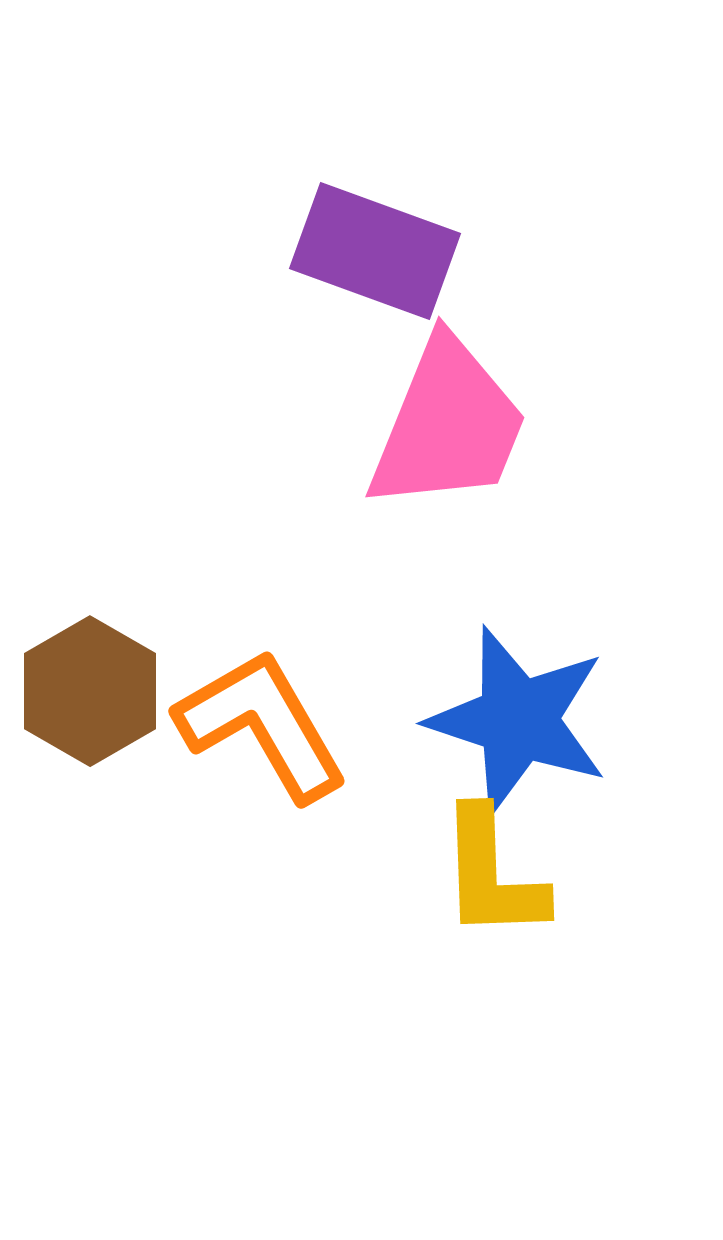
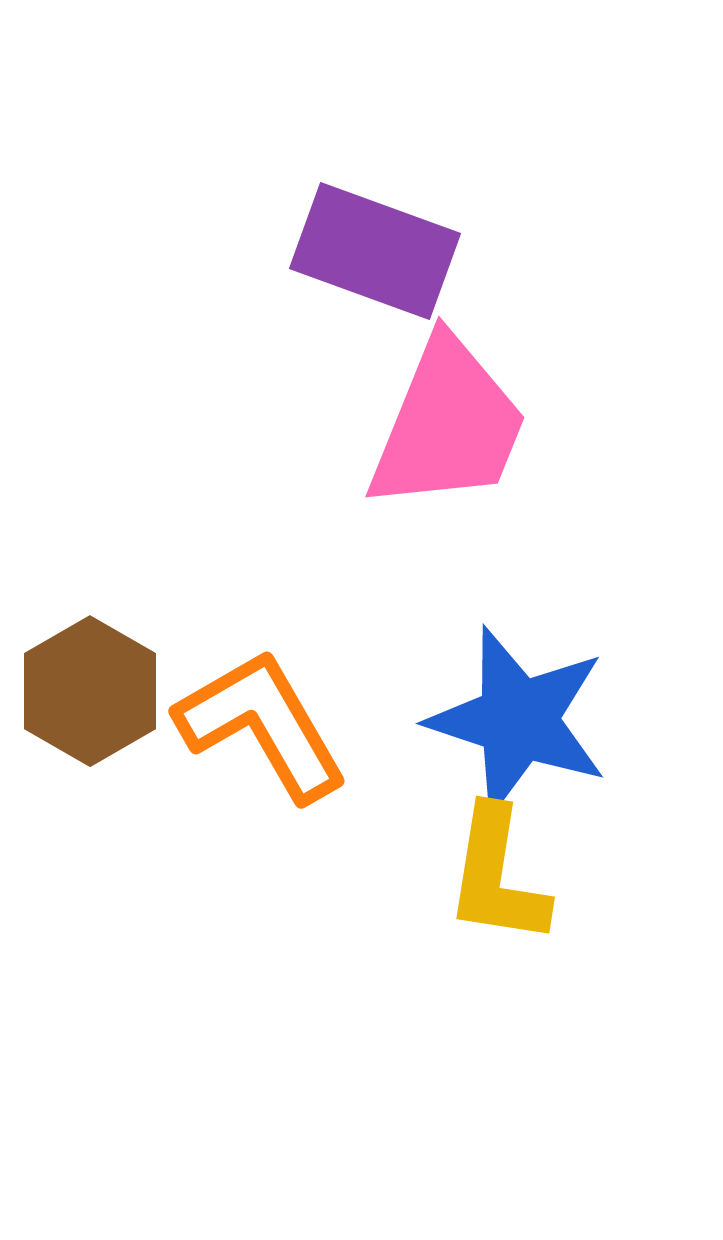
yellow L-shape: moved 5 px right, 2 px down; rotated 11 degrees clockwise
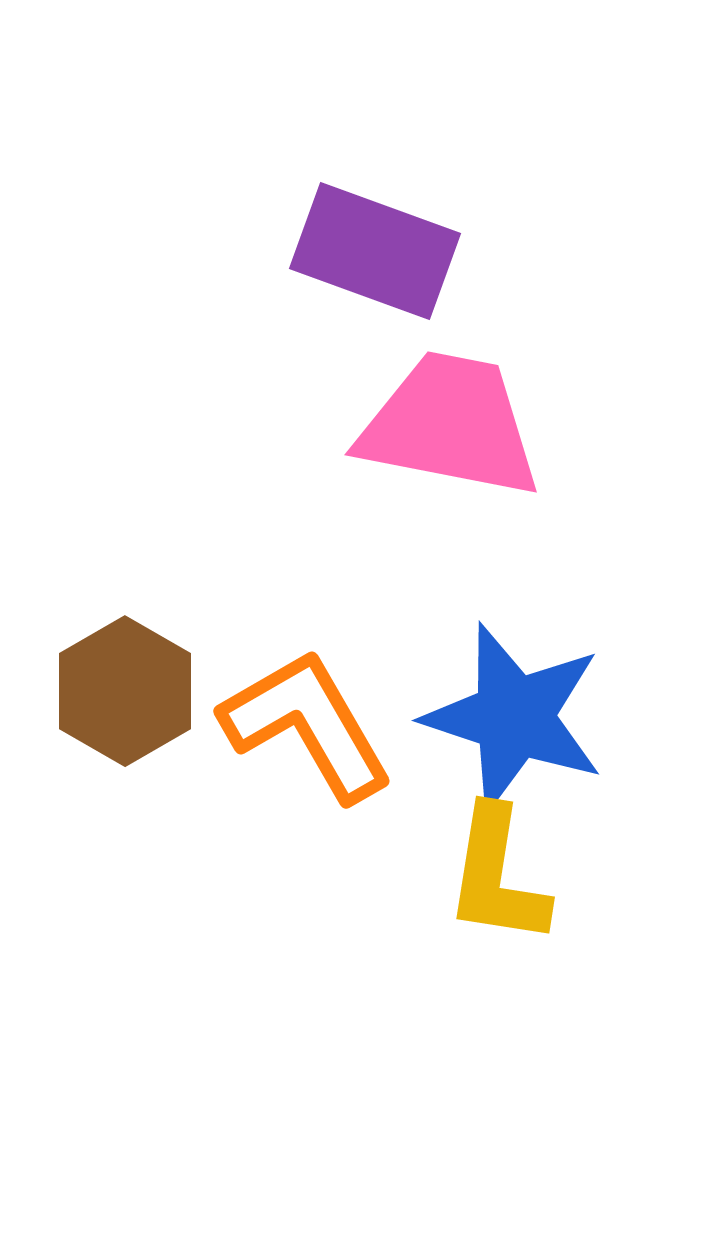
pink trapezoid: moved 2 px right; rotated 101 degrees counterclockwise
brown hexagon: moved 35 px right
blue star: moved 4 px left, 3 px up
orange L-shape: moved 45 px right
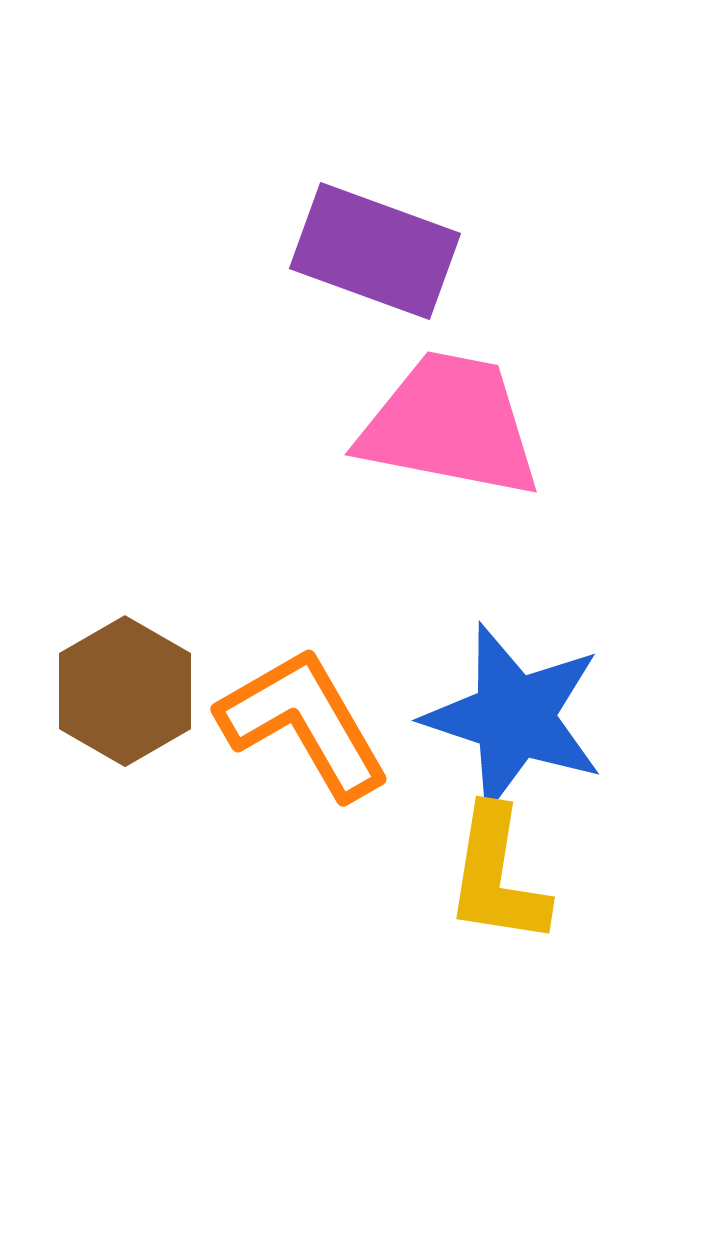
orange L-shape: moved 3 px left, 2 px up
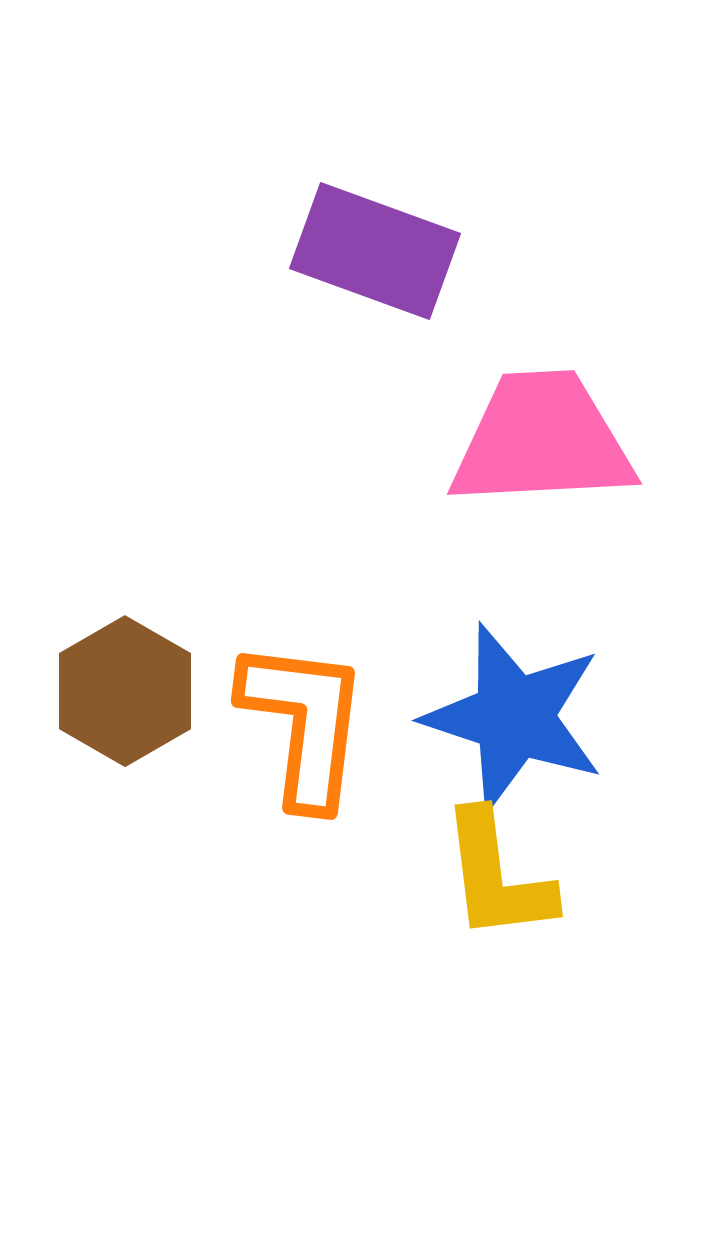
pink trapezoid: moved 92 px right, 15 px down; rotated 14 degrees counterclockwise
orange L-shape: rotated 37 degrees clockwise
yellow L-shape: rotated 16 degrees counterclockwise
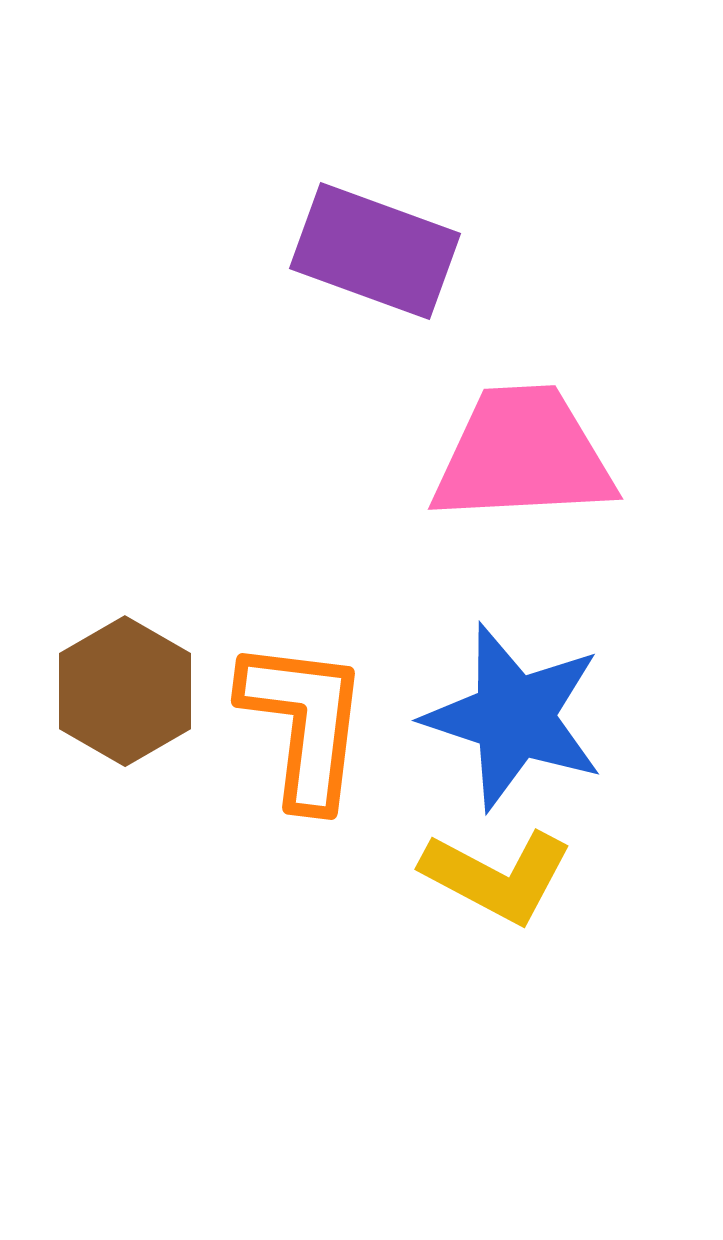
pink trapezoid: moved 19 px left, 15 px down
yellow L-shape: rotated 55 degrees counterclockwise
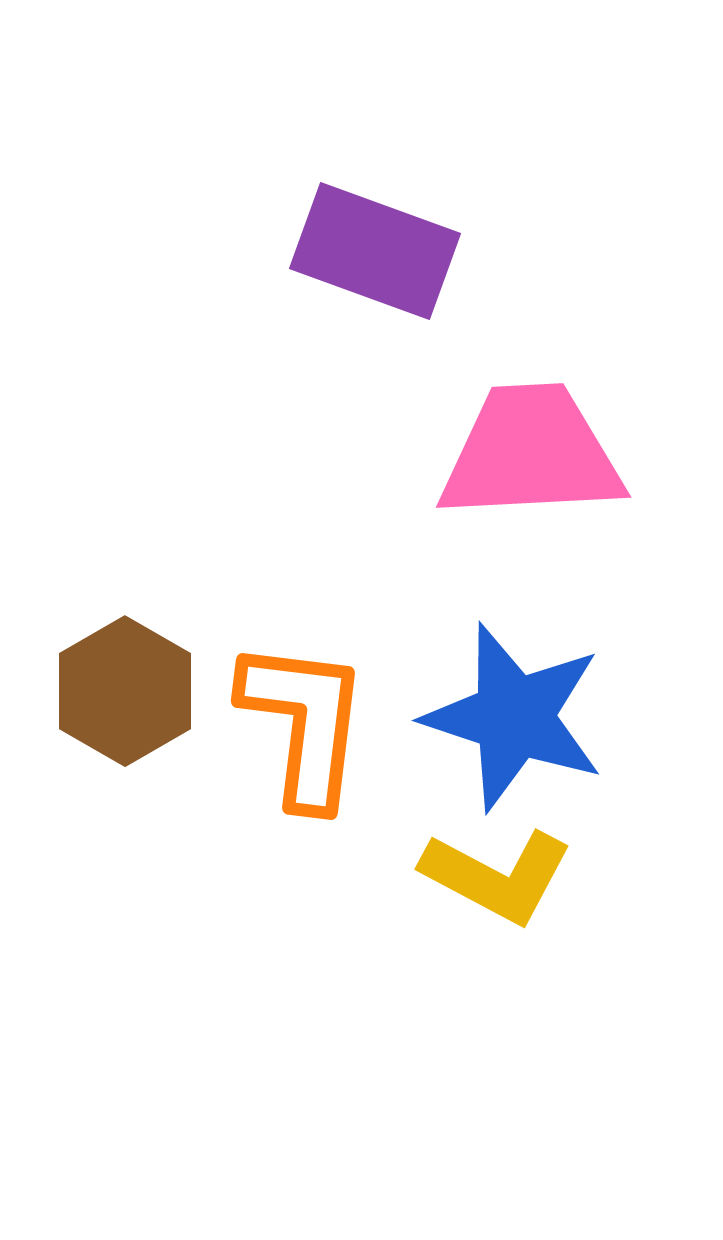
pink trapezoid: moved 8 px right, 2 px up
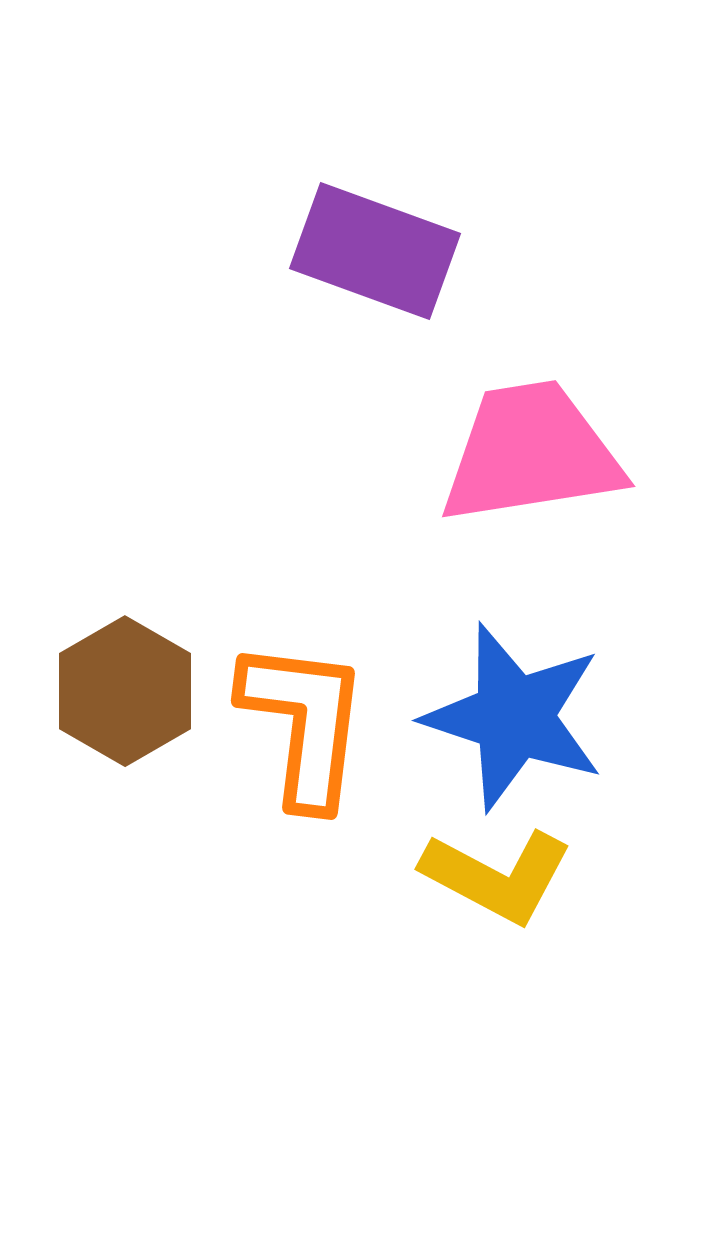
pink trapezoid: rotated 6 degrees counterclockwise
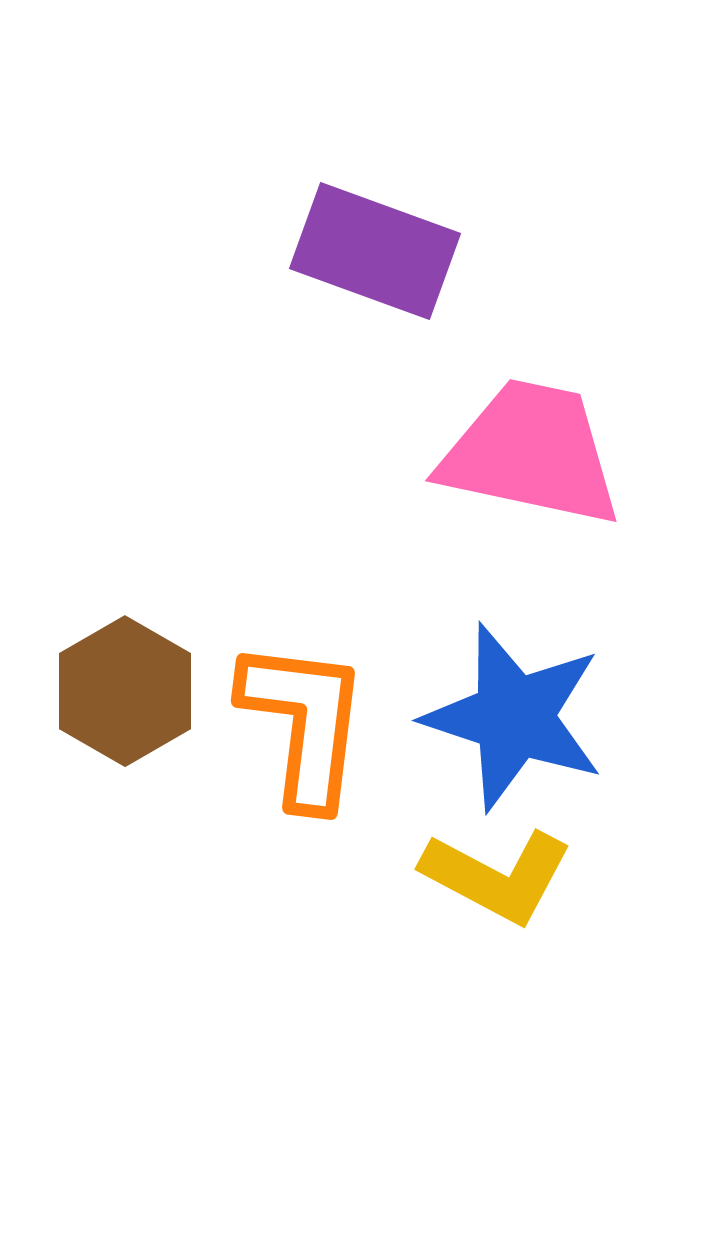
pink trapezoid: rotated 21 degrees clockwise
